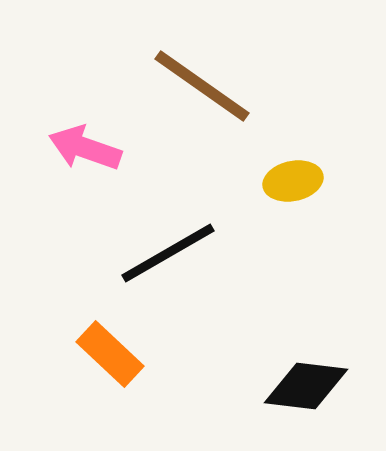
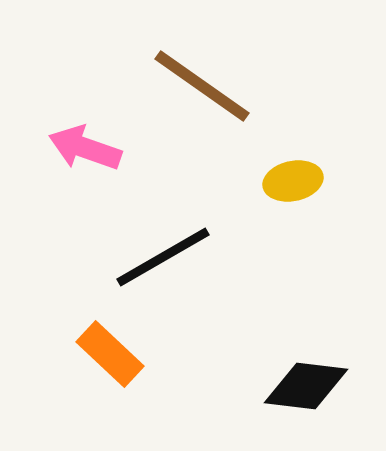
black line: moved 5 px left, 4 px down
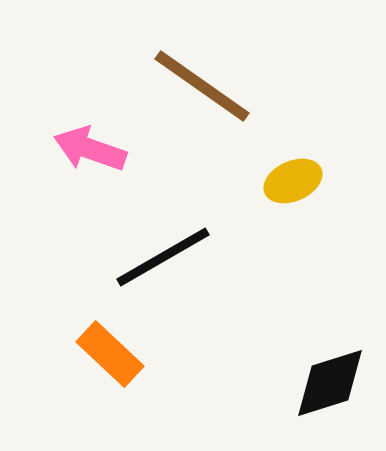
pink arrow: moved 5 px right, 1 px down
yellow ellipse: rotated 12 degrees counterclockwise
black diamond: moved 24 px right, 3 px up; rotated 24 degrees counterclockwise
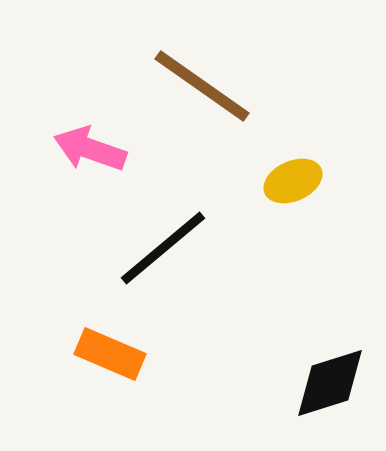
black line: moved 9 px up; rotated 10 degrees counterclockwise
orange rectangle: rotated 20 degrees counterclockwise
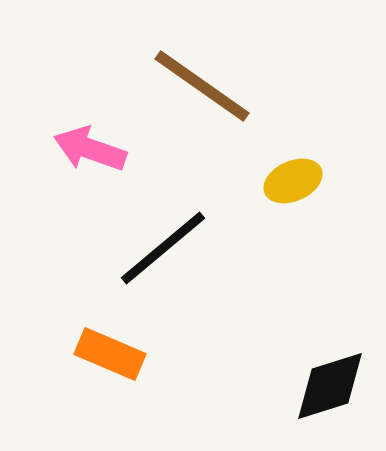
black diamond: moved 3 px down
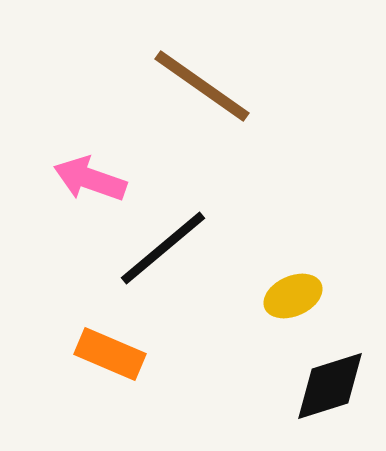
pink arrow: moved 30 px down
yellow ellipse: moved 115 px down
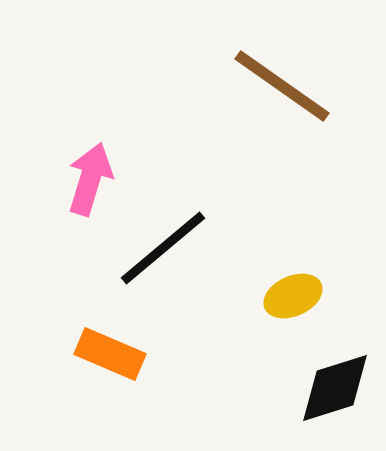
brown line: moved 80 px right
pink arrow: rotated 88 degrees clockwise
black diamond: moved 5 px right, 2 px down
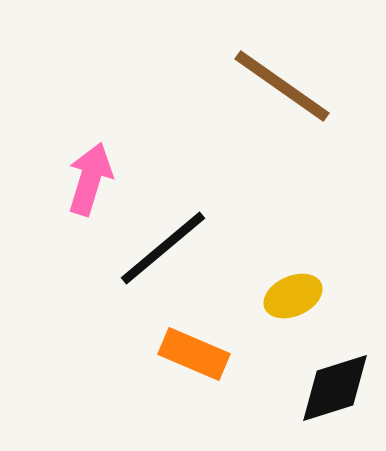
orange rectangle: moved 84 px right
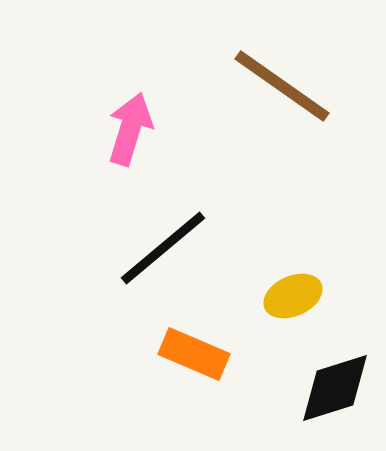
pink arrow: moved 40 px right, 50 px up
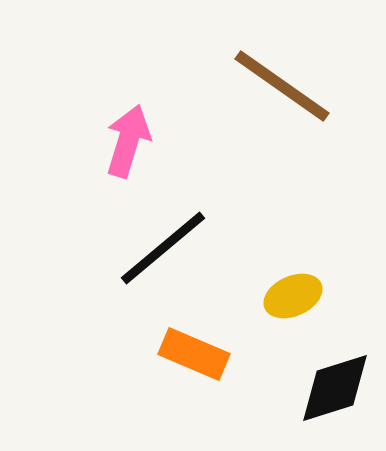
pink arrow: moved 2 px left, 12 px down
